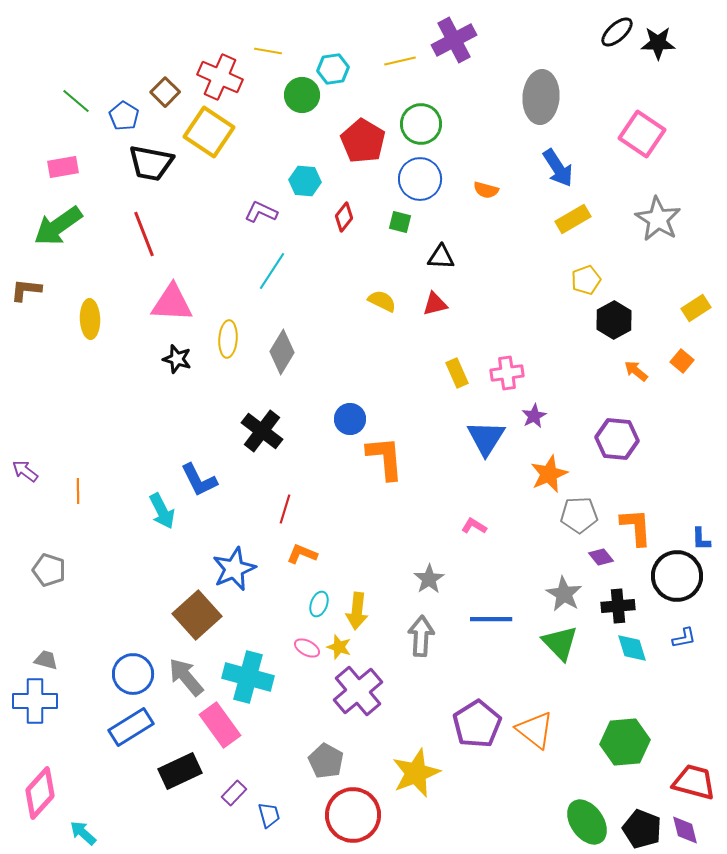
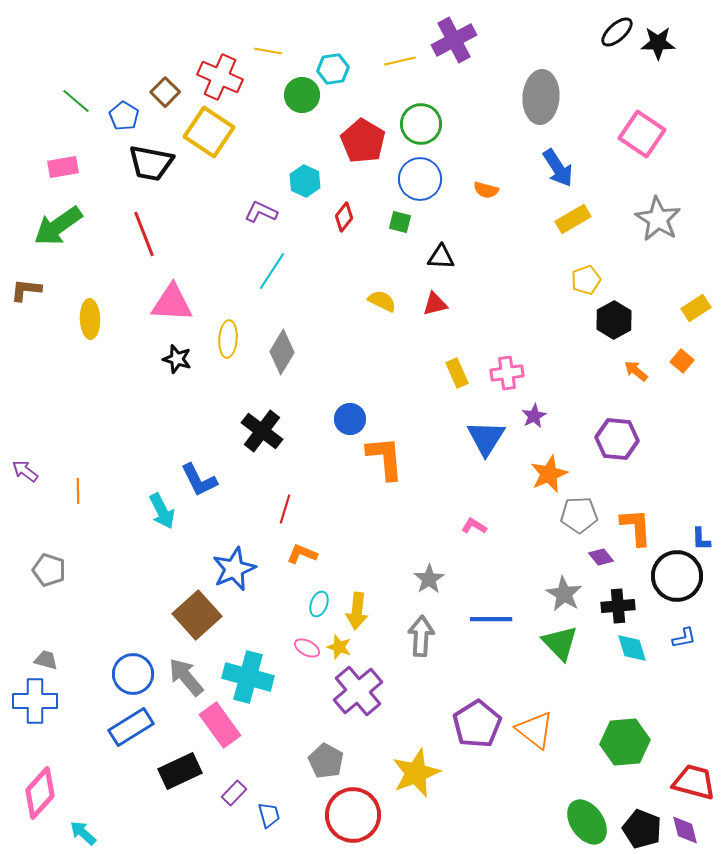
cyan hexagon at (305, 181): rotated 20 degrees clockwise
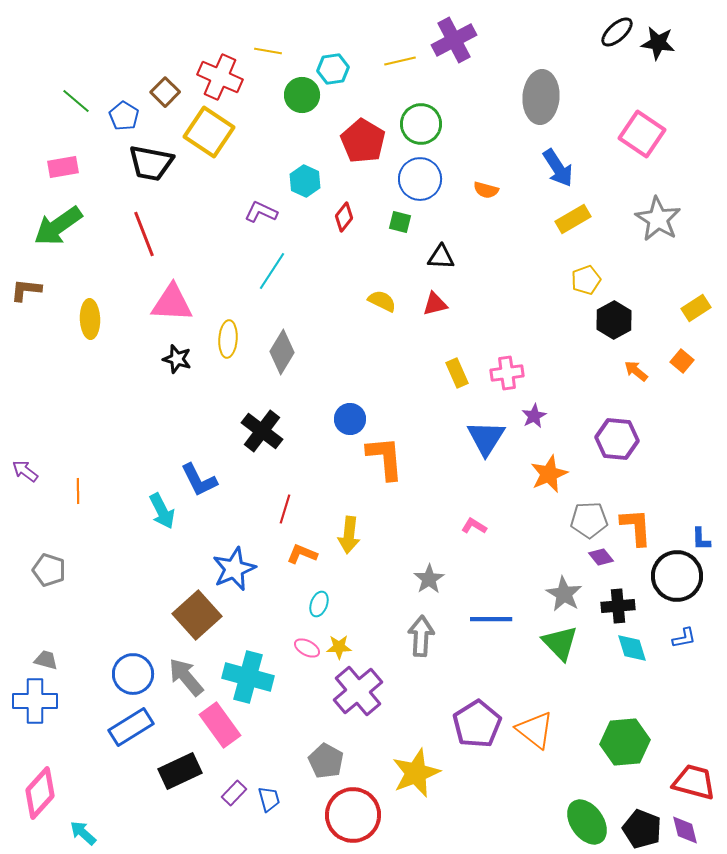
black star at (658, 43): rotated 8 degrees clockwise
gray pentagon at (579, 515): moved 10 px right, 5 px down
yellow arrow at (357, 611): moved 8 px left, 76 px up
yellow star at (339, 647): rotated 20 degrees counterclockwise
blue trapezoid at (269, 815): moved 16 px up
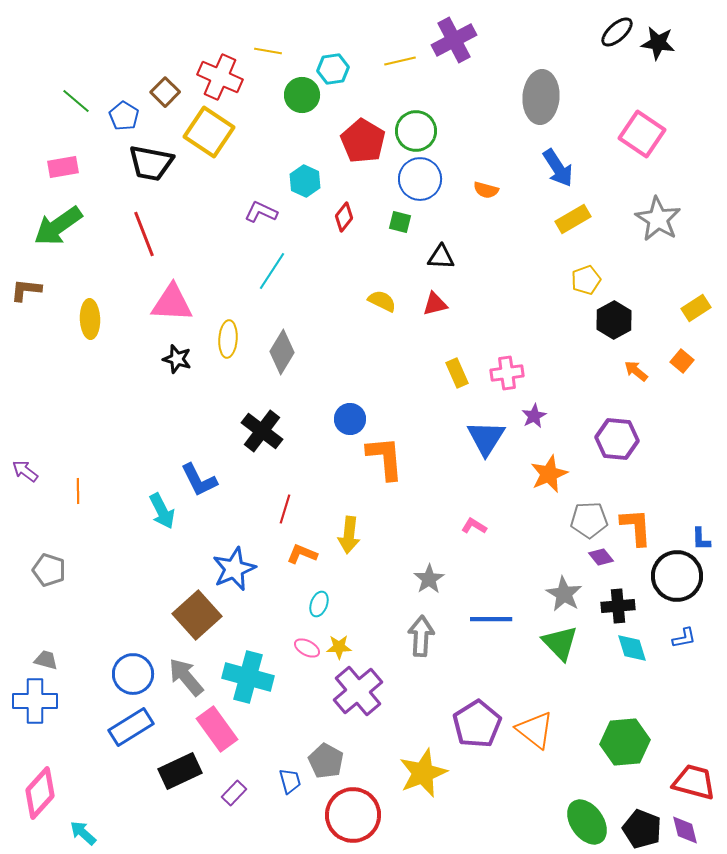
green circle at (421, 124): moved 5 px left, 7 px down
pink rectangle at (220, 725): moved 3 px left, 4 px down
yellow star at (416, 773): moved 7 px right
blue trapezoid at (269, 799): moved 21 px right, 18 px up
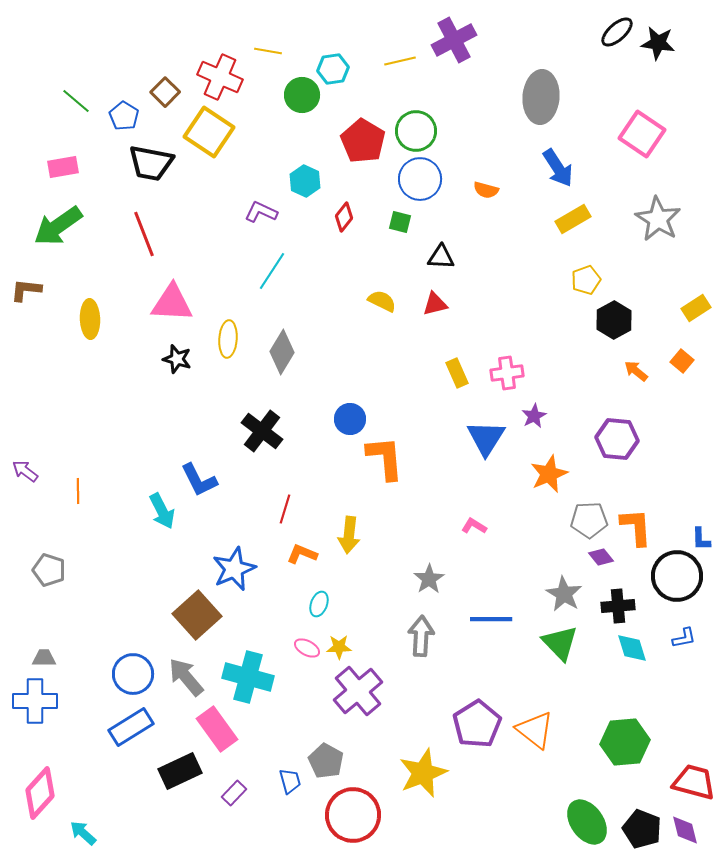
gray trapezoid at (46, 660): moved 2 px left, 2 px up; rotated 15 degrees counterclockwise
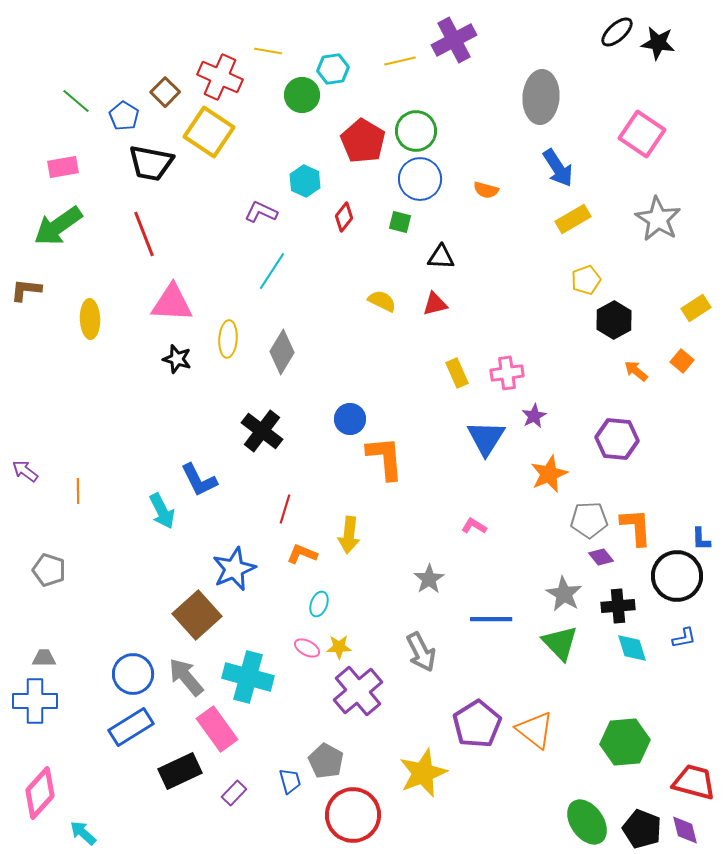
gray arrow at (421, 636): moved 16 px down; rotated 150 degrees clockwise
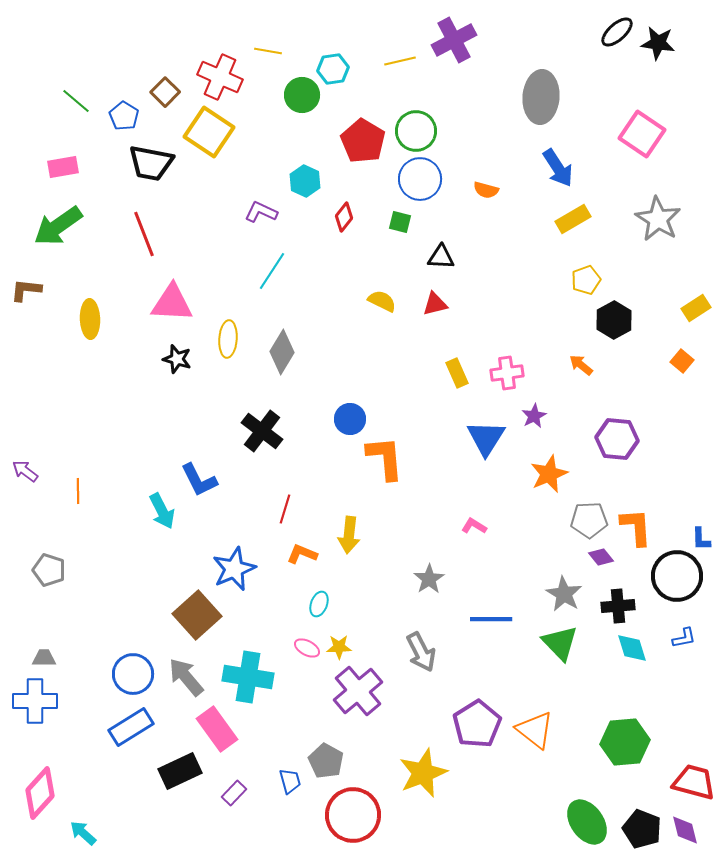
orange arrow at (636, 371): moved 55 px left, 6 px up
cyan cross at (248, 677): rotated 6 degrees counterclockwise
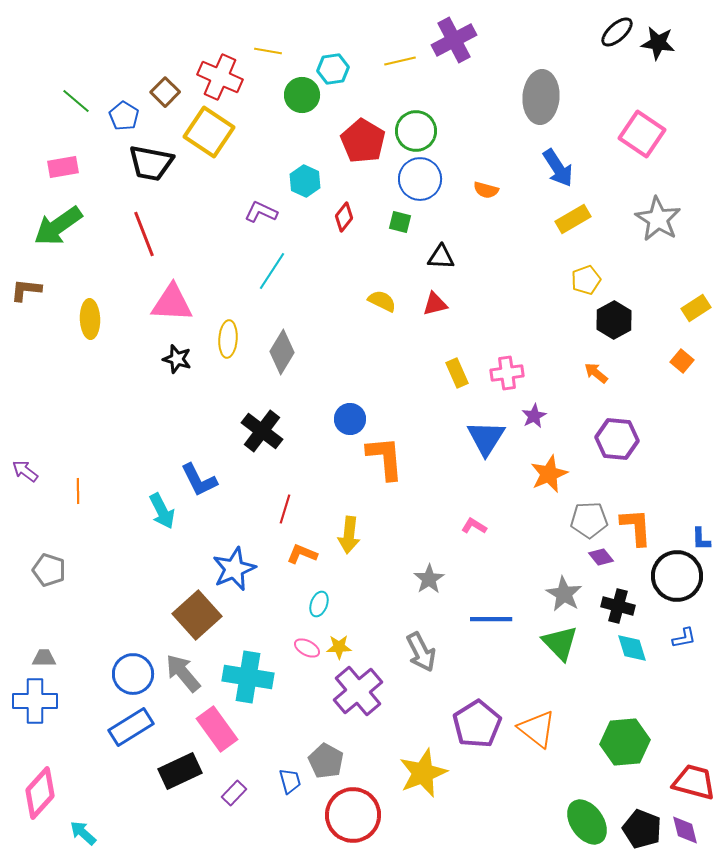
orange arrow at (581, 365): moved 15 px right, 8 px down
black cross at (618, 606): rotated 20 degrees clockwise
gray arrow at (186, 677): moved 3 px left, 4 px up
orange triangle at (535, 730): moved 2 px right, 1 px up
